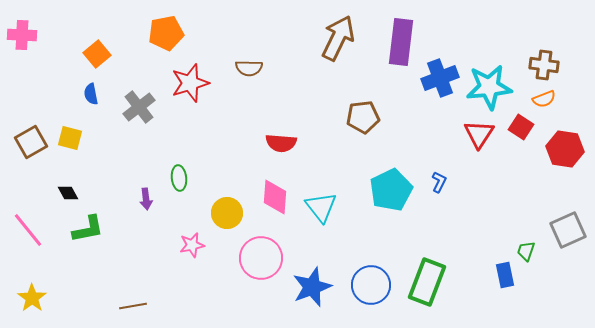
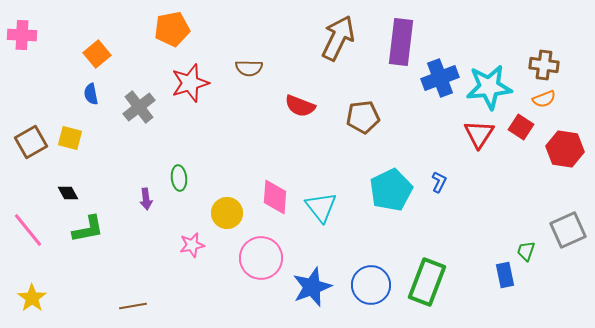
orange pentagon: moved 6 px right, 4 px up
red semicircle: moved 19 px right, 37 px up; rotated 16 degrees clockwise
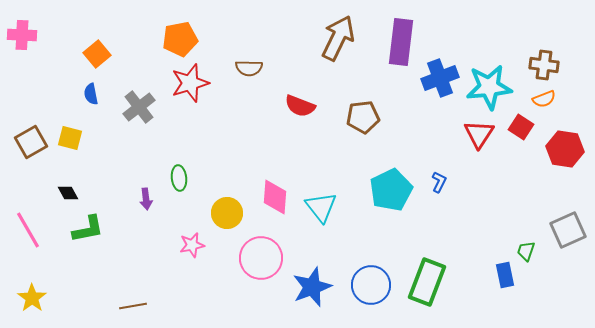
orange pentagon: moved 8 px right, 10 px down
pink line: rotated 9 degrees clockwise
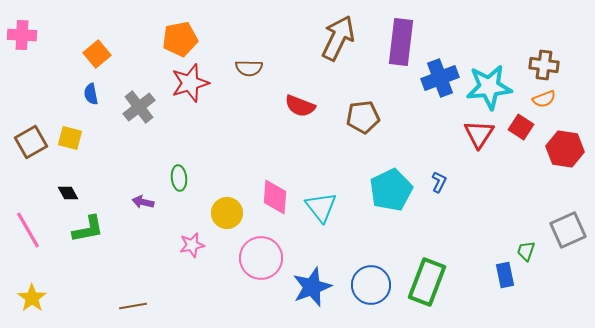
purple arrow: moved 3 px left, 3 px down; rotated 110 degrees clockwise
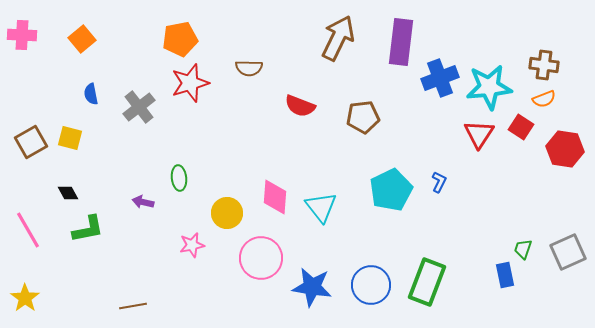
orange square: moved 15 px left, 15 px up
gray square: moved 22 px down
green trapezoid: moved 3 px left, 2 px up
blue star: rotated 30 degrees clockwise
yellow star: moved 7 px left
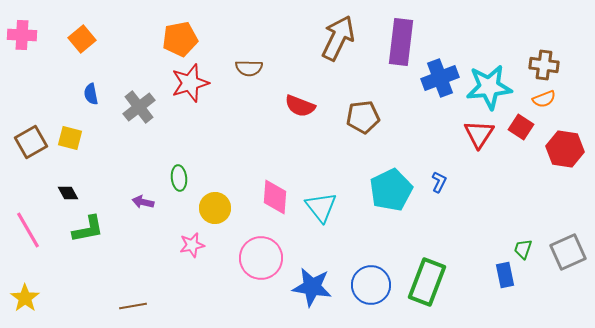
yellow circle: moved 12 px left, 5 px up
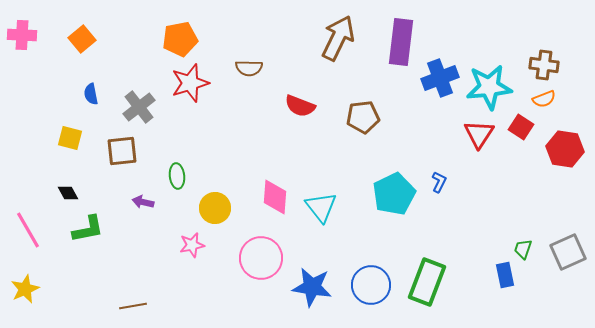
brown square: moved 91 px right, 9 px down; rotated 24 degrees clockwise
green ellipse: moved 2 px left, 2 px up
cyan pentagon: moved 3 px right, 4 px down
yellow star: moved 9 px up; rotated 12 degrees clockwise
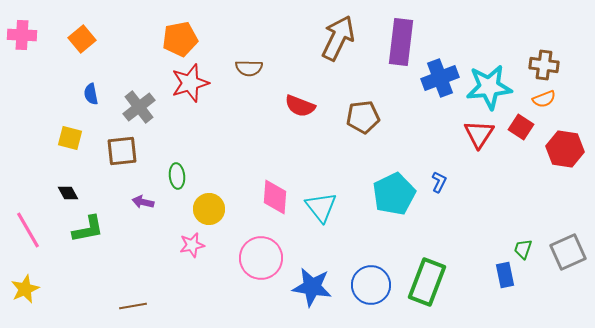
yellow circle: moved 6 px left, 1 px down
